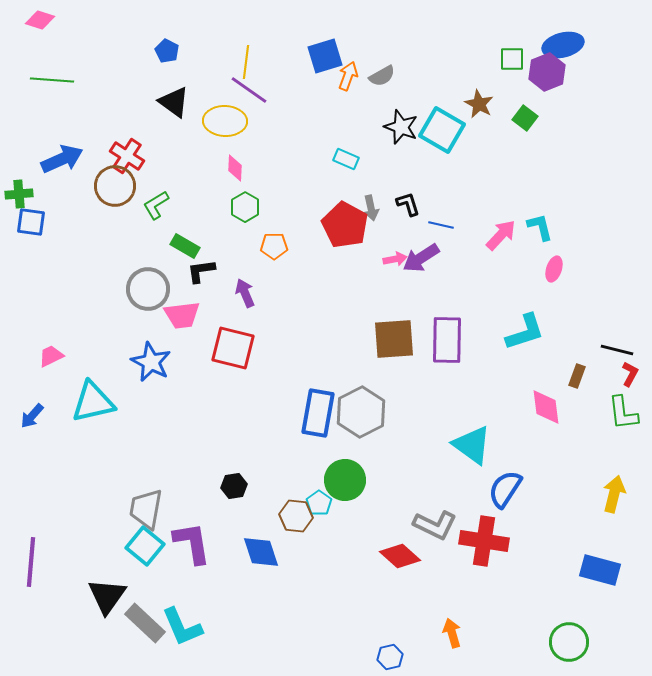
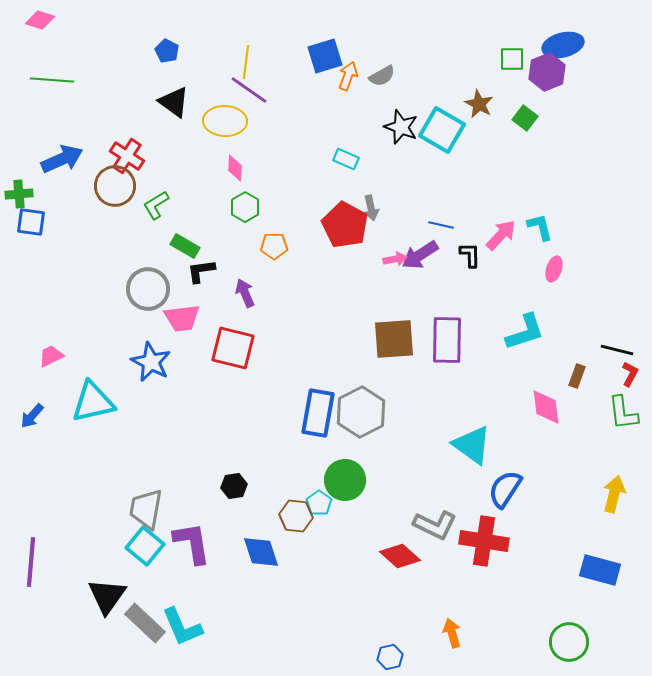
black L-shape at (408, 204): moved 62 px right, 51 px down; rotated 16 degrees clockwise
purple arrow at (421, 258): moved 1 px left, 3 px up
pink trapezoid at (182, 315): moved 3 px down
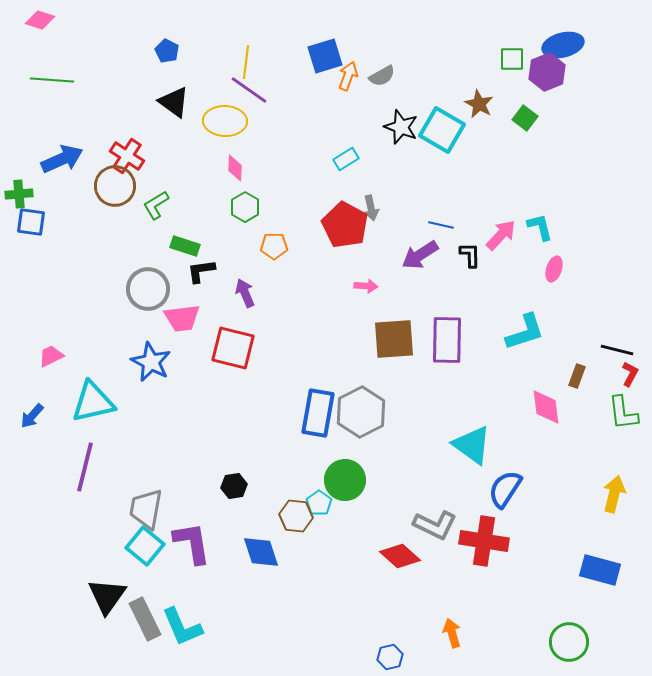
cyan rectangle at (346, 159): rotated 55 degrees counterclockwise
green rectangle at (185, 246): rotated 12 degrees counterclockwise
pink arrow at (395, 259): moved 29 px left, 27 px down; rotated 15 degrees clockwise
purple line at (31, 562): moved 54 px right, 95 px up; rotated 9 degrees clockwise
gray rectangle at (145, 623): moved 4 px up; rotated 21 degrees clockwise
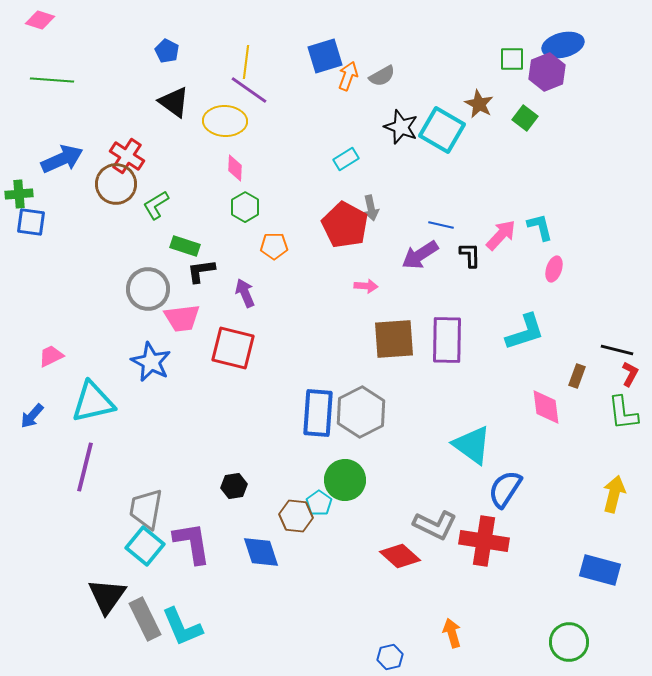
brown circle at (115, 186): moved 1 px right, 2 px up
blue rectangle at (318, 413): rotated 6 degrees counterclockwise
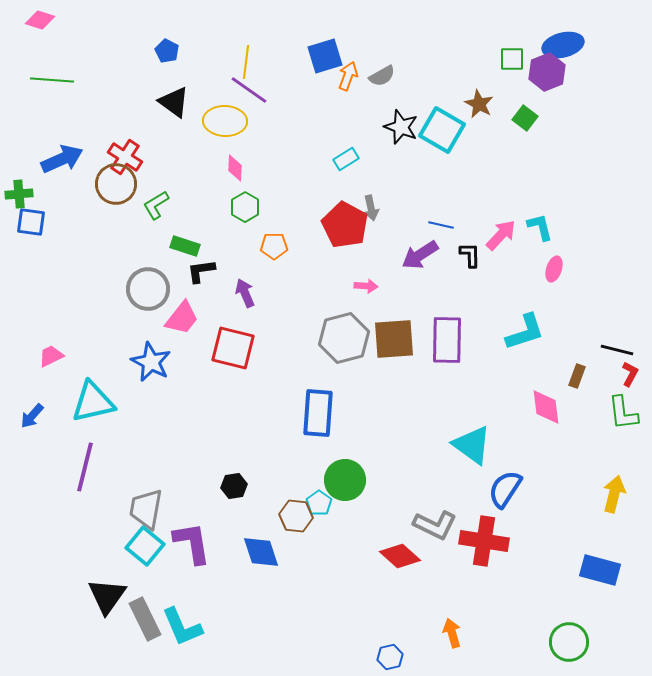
red cross at (127, 156): moved 2 px left, 1 px down
pink trapezoid at (182, 318): rotated 45 degrees counterclockwise
gray hexagon at (361, 412): moved 17 px left, 74 px up; rotated 12 degrees clockwise
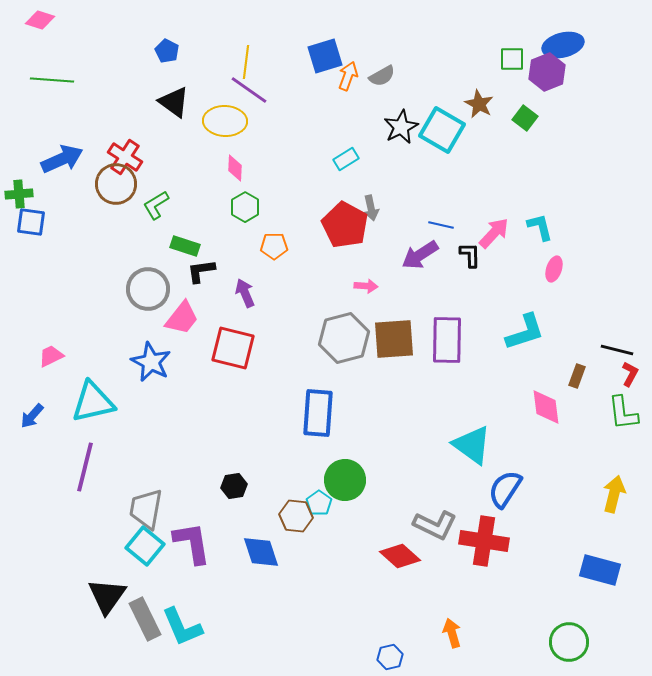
black star at (401, 127): rotated 24 degrees clockwise
pink arrow at (501, 235): moved 7 px left, 2 px up
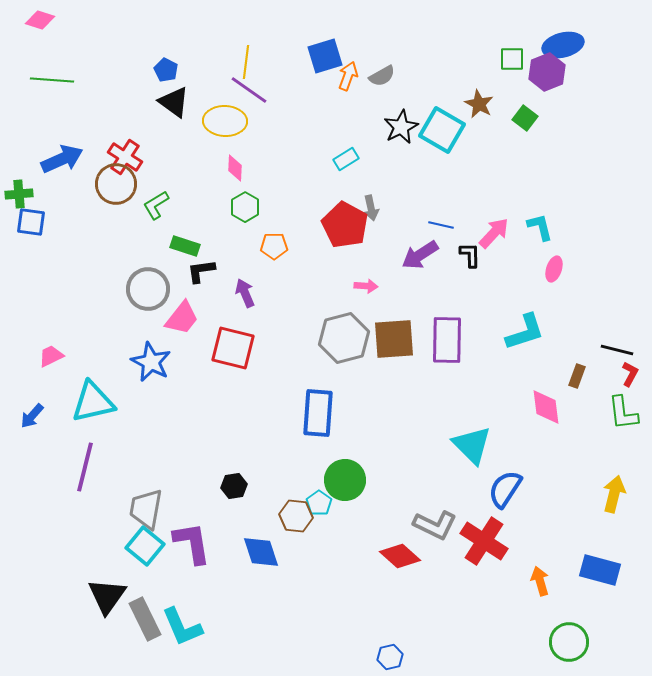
blue pentagon at (167, 51): moved 1 px left, 19 px down
cyan triangle at (472, 445): rotated 9 degrees clockwise
red cross at (484, 541): rotated 24 degrees clockwise
orange arrow at (452, 633): moved 88 px right, 52 px up
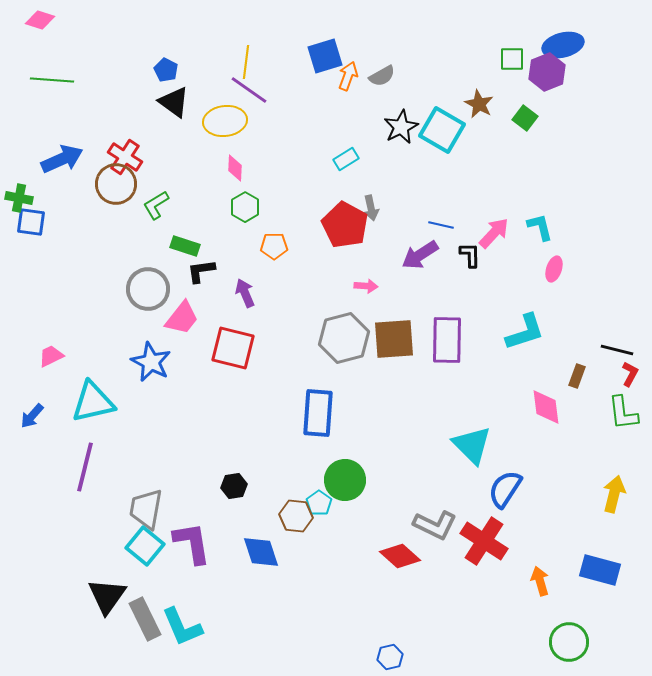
yellow ellipse at (225, 121): rotated 9 degrees counterclockwise
green cross at (19, 194): moved 4 px down; rotated 16 degrees clockwise
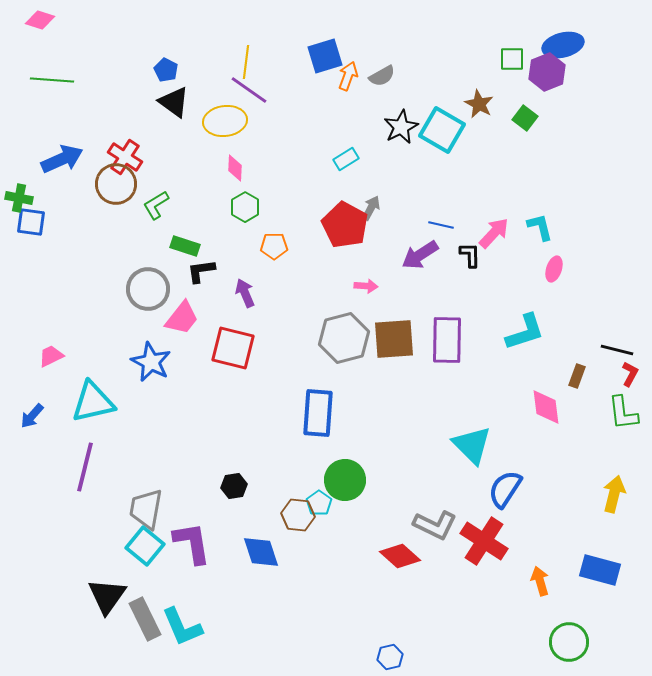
gray arrow at (371, 208): rotated 140 degrees counterclockwise
brown hexagon at (296, 516): moved 2 px right, 1 px up
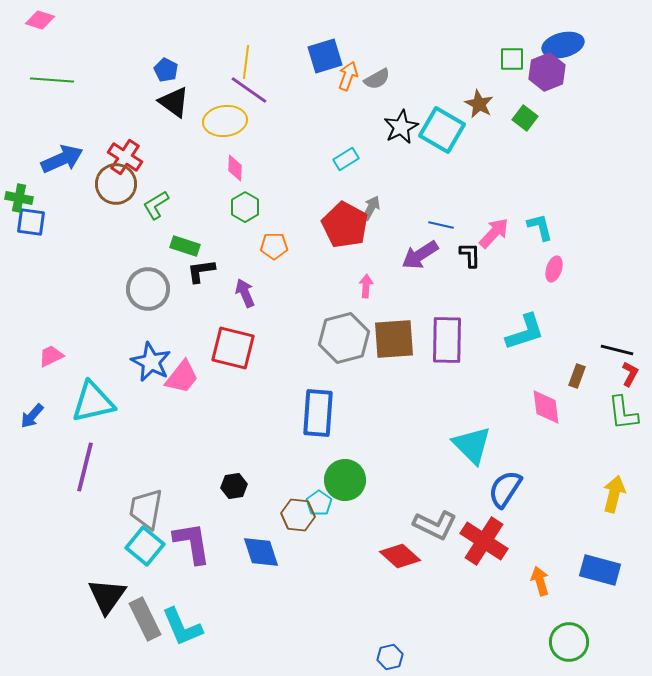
gray semicircle at (382, 76): moved 5 px left, 3 px down
pink arrow at (366, 286): rotated 90 degrees counterclockwise
pink trapezoid at (182, 318): moved 59 px down
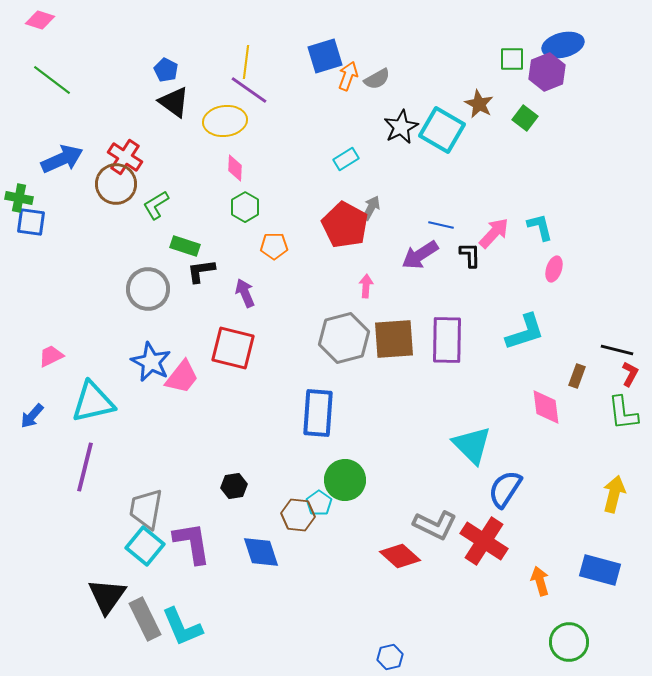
green line at (52, 80): rotated 33 degrees clockwise
